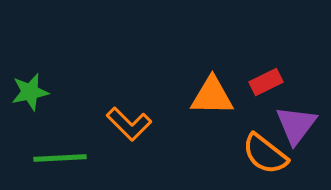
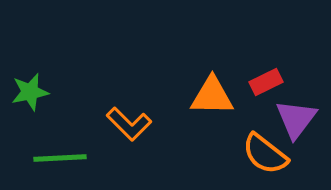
purple triangle: moved 6 px up
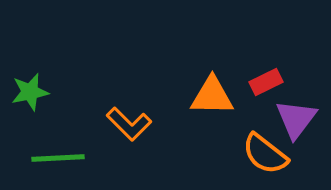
green line: moved 2 px left
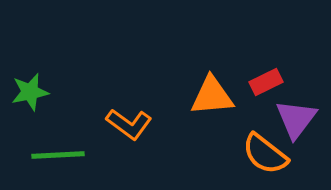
orange triangle: rotated 6 degrees counterclockwise
orange L-shape: rotated 9 degrees counterclockwise
green line: moved 3 px up
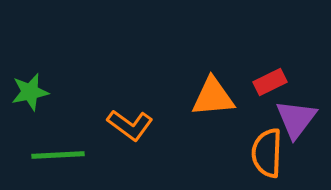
red rectangle: moved 4 px right
orange triangle: moved 1 px right, 1 px down
orange L-shape: moved 1 px right, 1 px down
orange semicircle: moved 2 px right, 1 px up; rotated 54 degrees clockwise
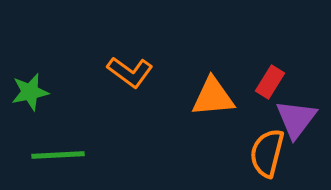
red rectangle: rotated 32 degrees counterclockwise
orange L-shape: moved 53 px up
orange semicircle: rotated 12 degrees clockwise
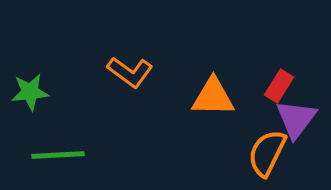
red rectangle: moved 9 px right, 4 px down
green star: rotated 6 degrees clockwise
orange triangle: rotated 6 degrees clockwise
orange semicircle: rotated 12 degrees clockwise
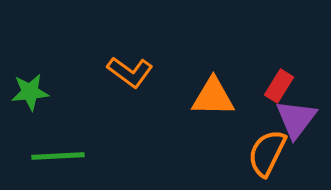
green line: moved 1 px down
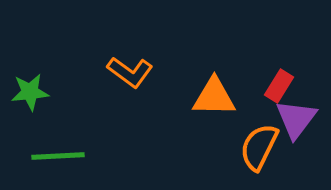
orange triangle: moved 1 px right
orange semicircle: moved 8 px left, 6 px up
